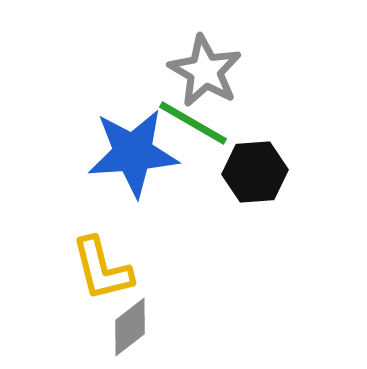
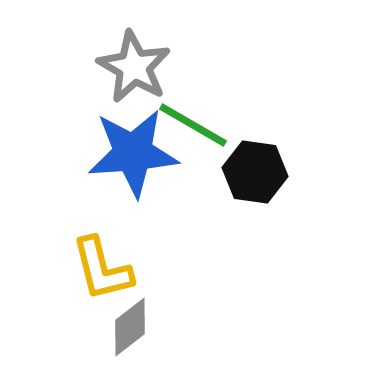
gray star: moved 71 px left, 4 px up
green line: moved 2 px down
black hexagon: rotated 12 degrees clockwise
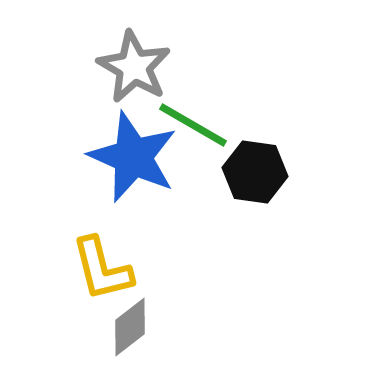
blue star: moved 4 px down; rotated 28 degrees clockwise
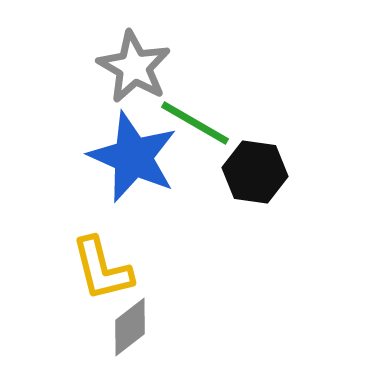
green line: moved 2 px right, 2 px up
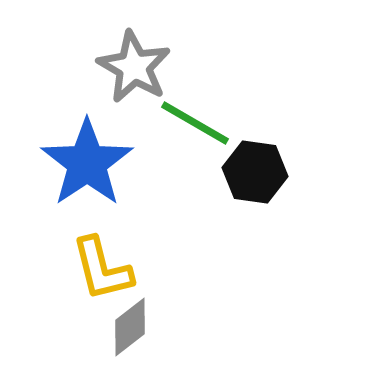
blue star: moved 46 px left, 6 px down; rotated 14 degrees clockwise
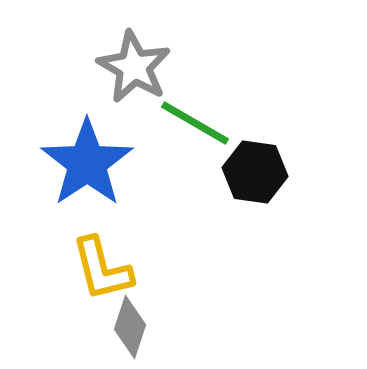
gray diamond: rotated 34 degrees counterclockwise
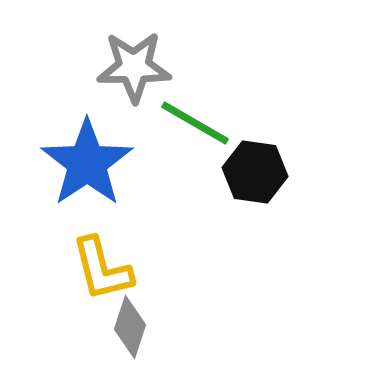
gray star: rotated 30 degrees counterclockwise
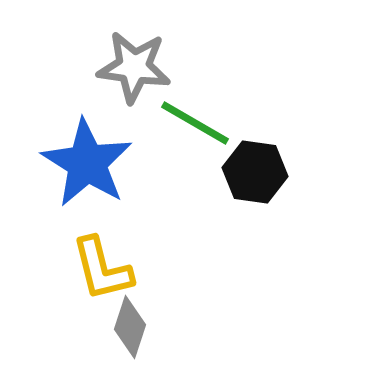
gray star: rotated 8 degrees clockwise
blue star: rotated 6 degrees counterclockwise
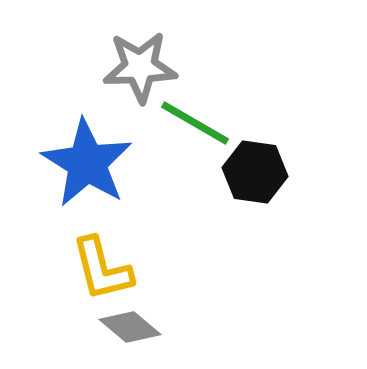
gray star: moved 6 px right; rotated 10 degrees counterclockwise
gray diamond: rotated 68 degrees counterclockwise
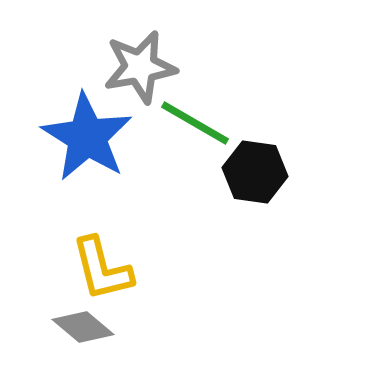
gray star: rotated 8 degrees counterclockwise
blue star: moved 26 px up
gray diamond: moved 47 px left
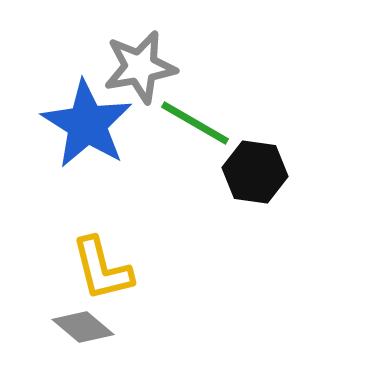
blue star: moved 13 px up
